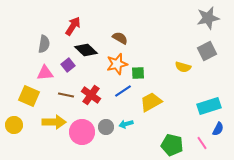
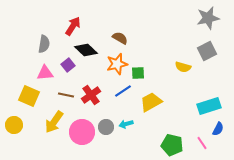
red cross: rotated 18 degrees clockwise
yellow arrow: rotated 125 degrees clockwise
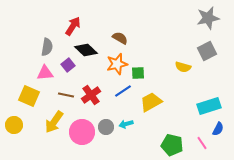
gray semicircle: moved 3 px right, 3 px down
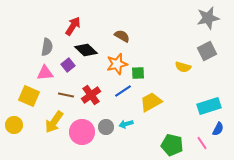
brown semicircle: moved 2 px right, 2 px up
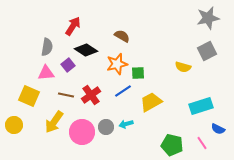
black diamond: rotated 10 degrees counterclockwise
pink triangle: moved 1 px right
cyan rectangle: moved 8 px left
blue semicircle: rotated 88 degrees clockwise
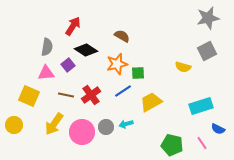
yellow arrow: moved 2 px down
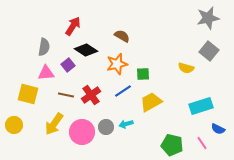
gray semicircle: moved 3 px left
gray square: moved 2 px right; rotated 24 degrees counterclockwise
yellow semicircle: moved 3 px right, 1 px down
green square: moved 5 px right, 1 px down
yellow square: moved 1 px left, 2 px up; rotated 10 degrees counterclockwise
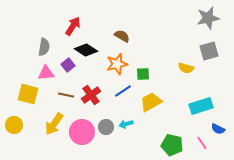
gray square: rotated 36 degrees clockwise
